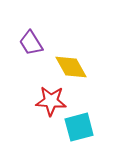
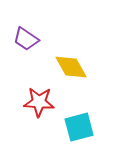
purple trapezoid: moved 5 px left, 4 px up; rotated 24 degrees counterclockwise
red star: moved 12 px left, 1 px down
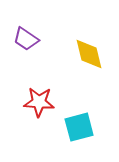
yellow diamond: moved 18 px right, 13 px up; rotated 16 degrees clockwise
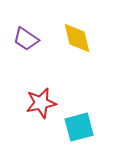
yellow diamond: moved 12 px left, 16 px up
red star: moved 2 px right, 1 px down; rotated 16 degrees counterclockwise
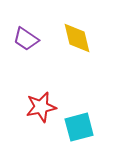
red star: moved 4 px down
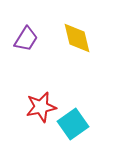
purple trapezoid: rotated 92 degrees counterclockwise
cyan square: moved 6 px left, 3 px up; rotated 20 degrees counterclockwise
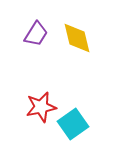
purple trapezoid: moved 10 px right, 5 px up
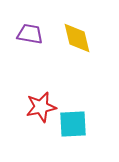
purple trapezoid: moved 6 px left; rotated 112 degrees counterclockwise
cyan square: rotated 32 degrees clockwise
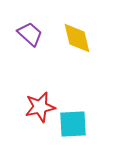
purple trapezoid: rotated 32 degrees clockwise
red star: moved 1 px left
